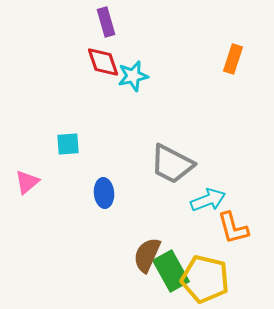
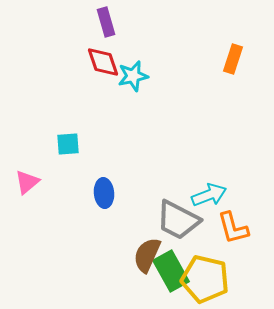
gray trapezoid: moved 6 px right, 56 px down
cyan arrow: moved 1 px right, 5 px up
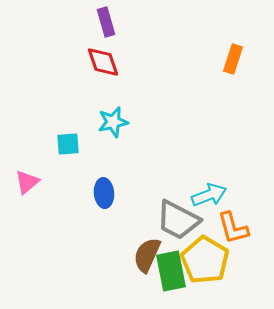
cyan star: moved 20 px left, 46 px down
green rectangle: rotated 18 degrees clockwise
yellow pentagon: moved 19 px up; rotated 18 degrees clockwise
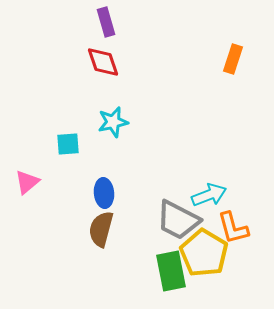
brown semicircle: moved 46 px left, 26 px up; rotated 9 degrees counterclockwise
yellow pentagon: moved 1 px left, 7 px up
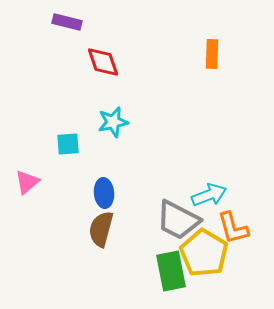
purple rectangle: moved 39 px left; rotated 60 degrees counterclockwise
orange rectangle: moved 21 px left, 5 px up; rotated 16 degrees counterclockwise
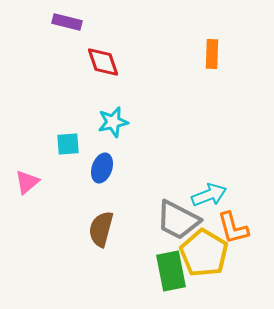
blue ellipse: moved 2 px left, 25 px up; rotated 24 degrees clockwise
